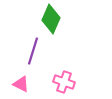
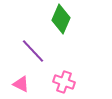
green diamond: moved 10 px right
purple line: rotated 60 degrees counterclockwise
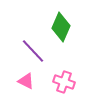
green diamond: moved 8 px down
pink triangle: moved 5 px right, 3 px up
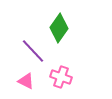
green diamond: moved 2 px left, 1 px down; rotated 12 degrees clockwise
pink cross: moved 3 px left, 5 px up
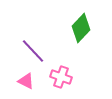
green diamond: moved 22 px right; rotated 8 degrees clockwise
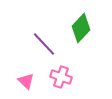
purple line: moved 11 px right, 7 px up
pink triangle: rotated 18 degrees clockwise
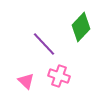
green diamond: moved 1 px up
pink cross: moved 2 px left, 1 px up
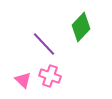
pink cross: moved 9 px left
pink triangle: moved 3 px left, 1 px up
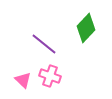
green diamond: moved 5 px right, 1 px down
purple line: rotated 8 degrees counterclockwise
